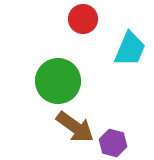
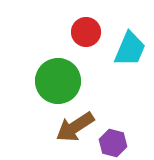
red circle: moved 3 px right, 13 px down
brown arrow: rotated 111 degrees clockwise
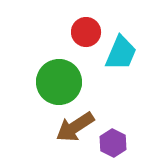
cyan trapezoid: moved 9 px left, 4 px down
green circle: moved 1 px right, 1 px down
purple hexagon: rotated 12 degrees clockwise
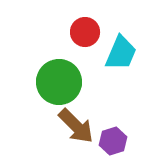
red circle: moved 1 px left
brown arrow: moved 1 px right, 1 px up; rotated 102 degrees counterclockwise
purple hexagon: moved 2 px up; rotated 16 degrees clockwise
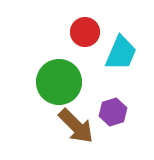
purple hexagon: moved 29 px up
